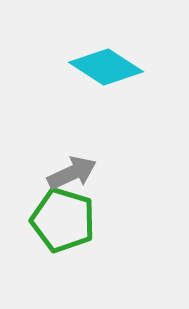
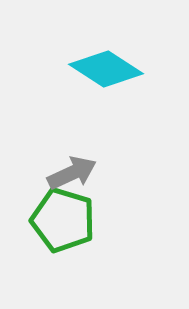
cyan diamond: moved 2 px down
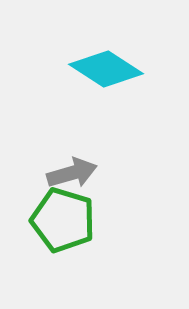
gray arrow: rotated 9 degrees clockwise
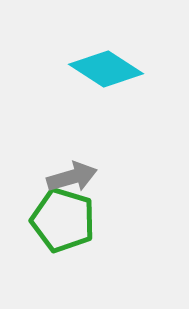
gray arrow: moved 4 px down
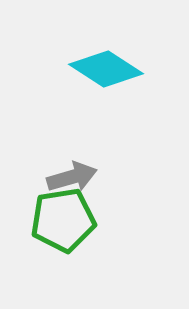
green pentagon: rotated 26 degrees counterclockwise
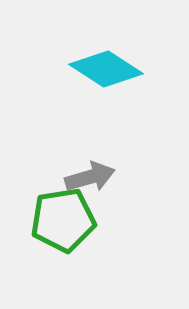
gray arrow: moved 18 px right
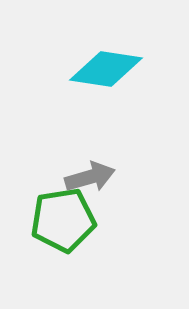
cyan diamond: rotated 24 degrees counterclockwise
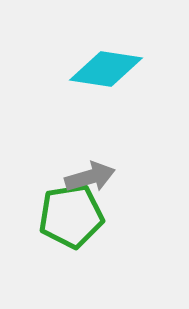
green pentagon: moved 8 px right, 4 px up
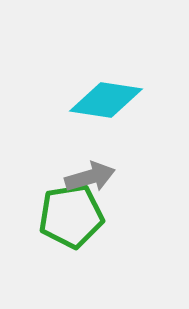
cyan diamond: moved 31 px down
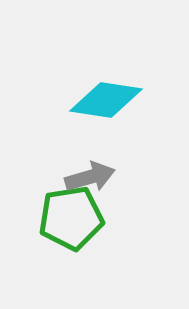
green pentagon: moved 2 px down
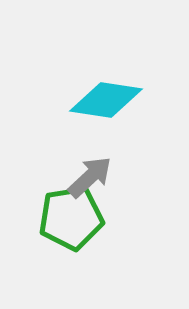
gray arrow: rotated 27 degrees counterclockwise
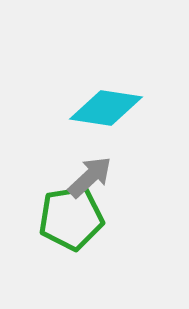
cyan diamond: moved 8 px down
